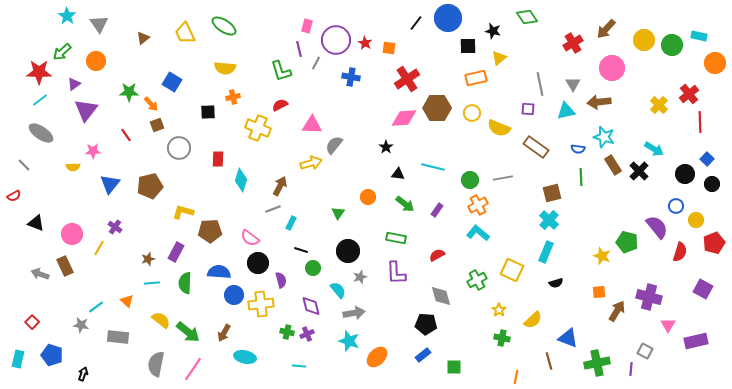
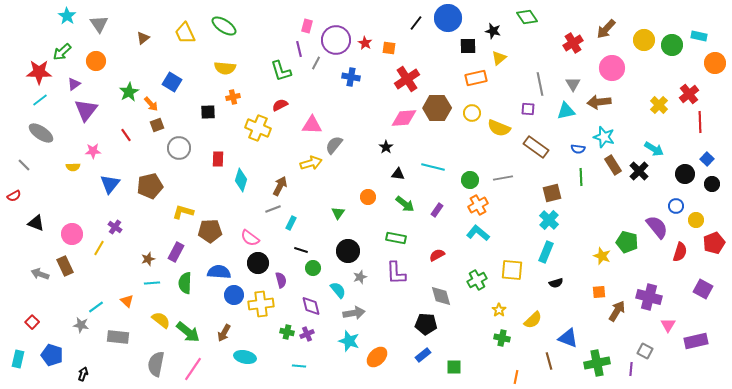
green star at (129, 92): rotated 30 degrees counterclockwise
yellow square at (512, 270): rotated 20 degrees counterclockwise
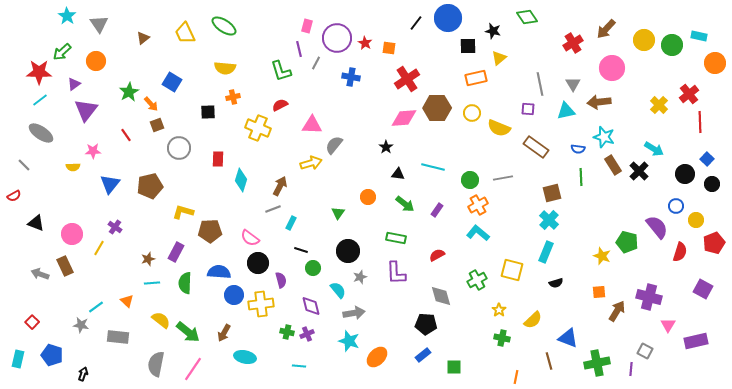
purple circle at (336, 40): moved 1 px right, 2 px up
yellow square at (512, 270): rotated 10 degrees clockwise
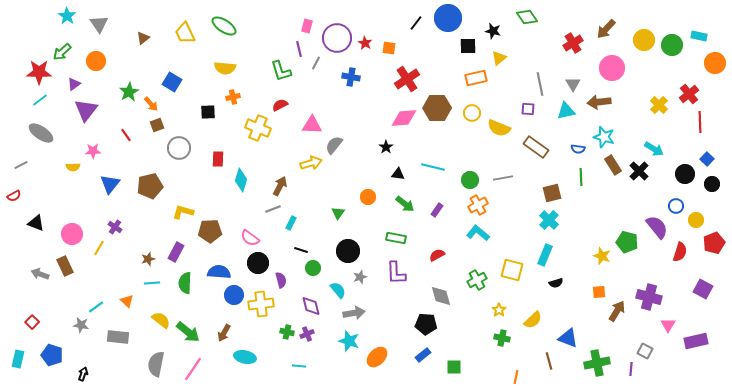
gray line at (24, 165): moved 3 px left; rotated 72 degrees counterclockwise
cyan rectangle at (546, 252): moved 1 px left, 3 px down
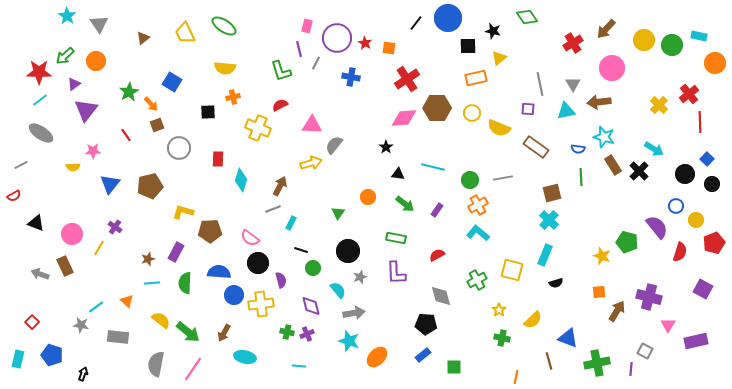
green arrow at (62, 52): moved 3 px right, 4 px down
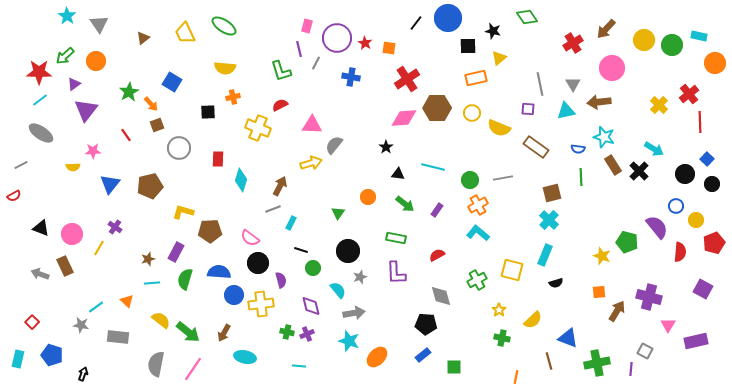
black triangle at (36, 223): moved 5 px right, 5 px down
red semicircle at (680, 252): rotated 12 degrees counterclockwise
green semicircle at (185, 283): moved 4 px up; rotated 15 degrees clockwise
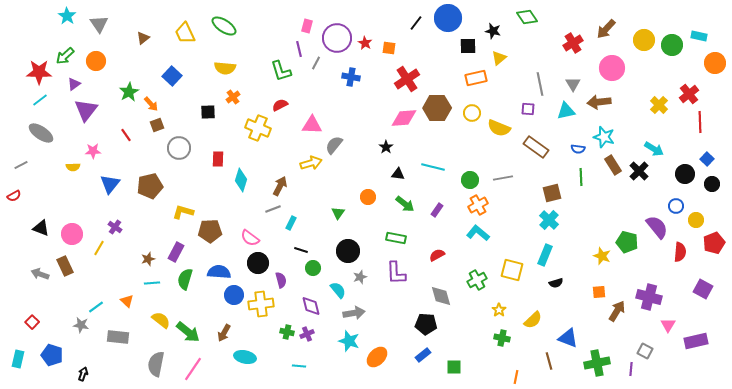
blue square at (172, 82): moved 6 px up; rotated 12 degrees clockwise
orange cross at (233, 97): rotated 24 degrees counterclockwise
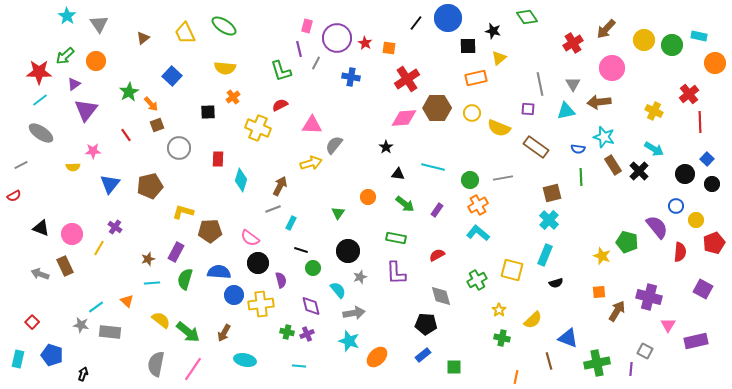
yellow cross at (659, 105): moved 5 px left, 6 px down; rotated 18 degrees counterclockwise
gray rectangle at (118, 337): moved 8 px left, 5 px up
cyan ellipse at (245, 357): moved 3 px down
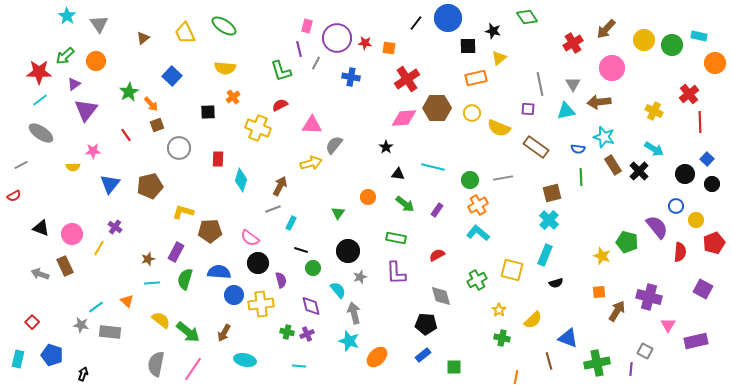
red star at (365, 43): rotated 24 degrees counterclockwise
gray arrow at (354, 313): rotated 95 degrees counterclockwise
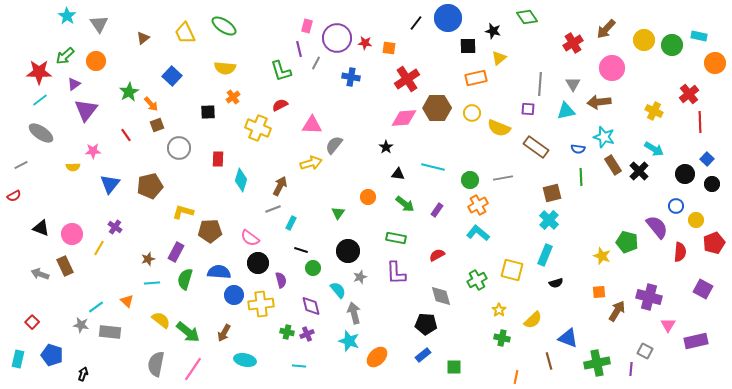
gray line at (540, 84): rotated 15 degrees clockwise
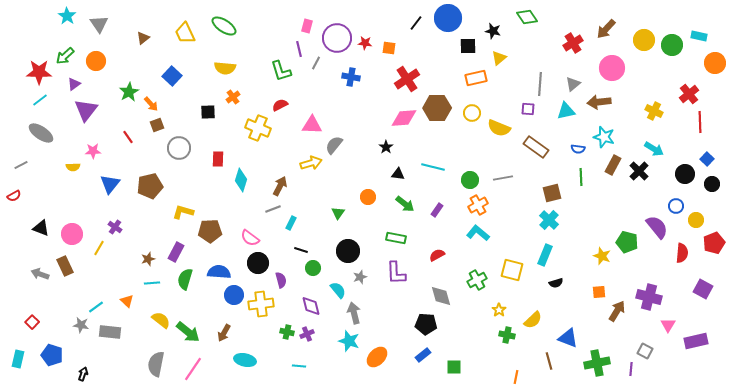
gray triangle at (573, 84): rotated 21 degrees clockwise
red line at (126, 135): moved 2 px right, 2 px down
brown rectangle at (613, 165): rotated 60 degrees clockwise
red semicircle at (680, 252): moved 2 px right, 1 px down
green cross at (502, 338): moved 5 px right, 3 px up
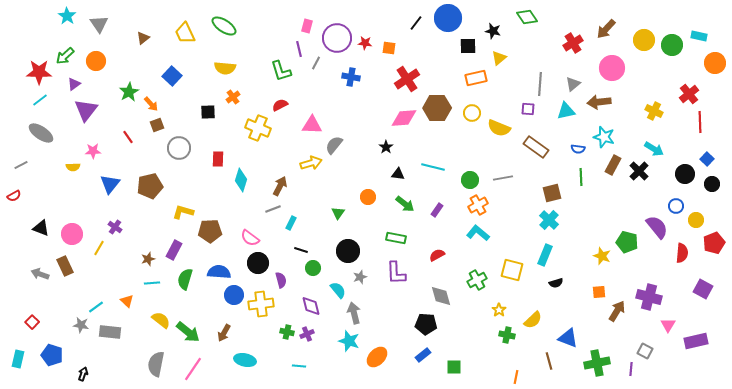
purple rectangle at (176, 252): moved 2 px left, 2 px up
